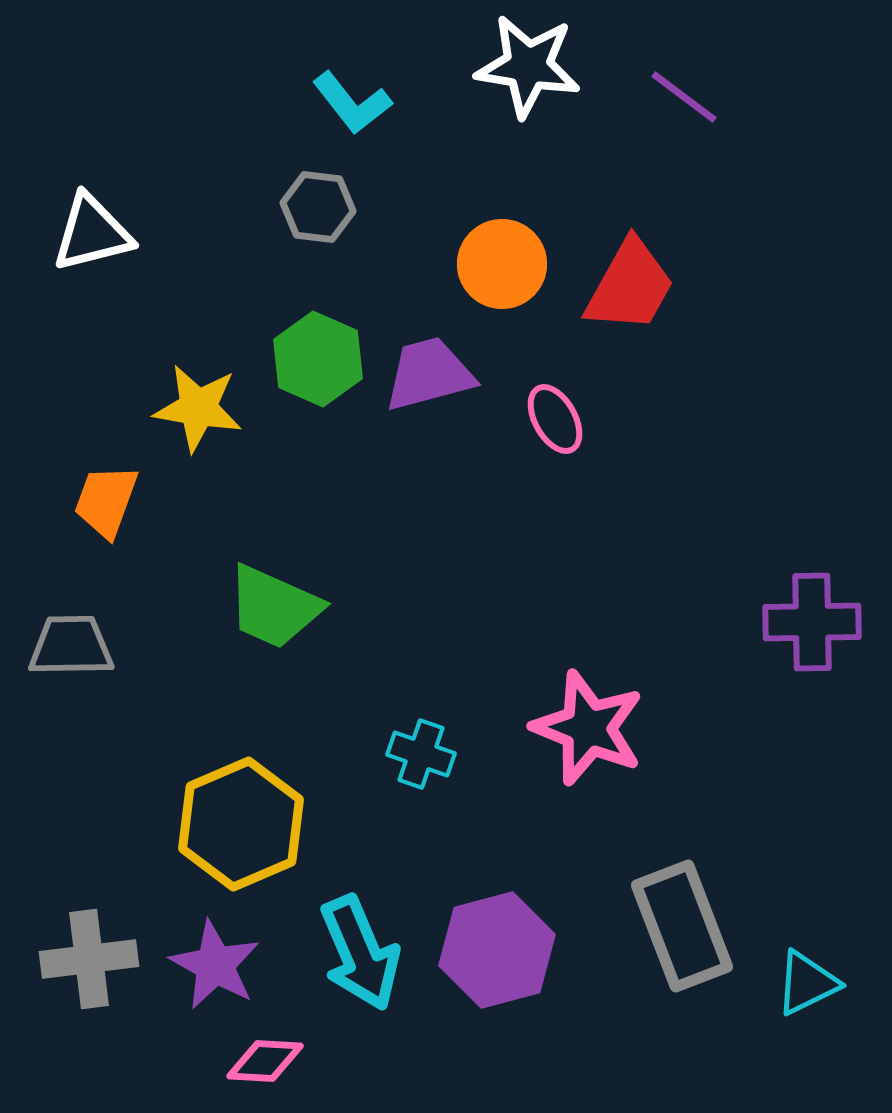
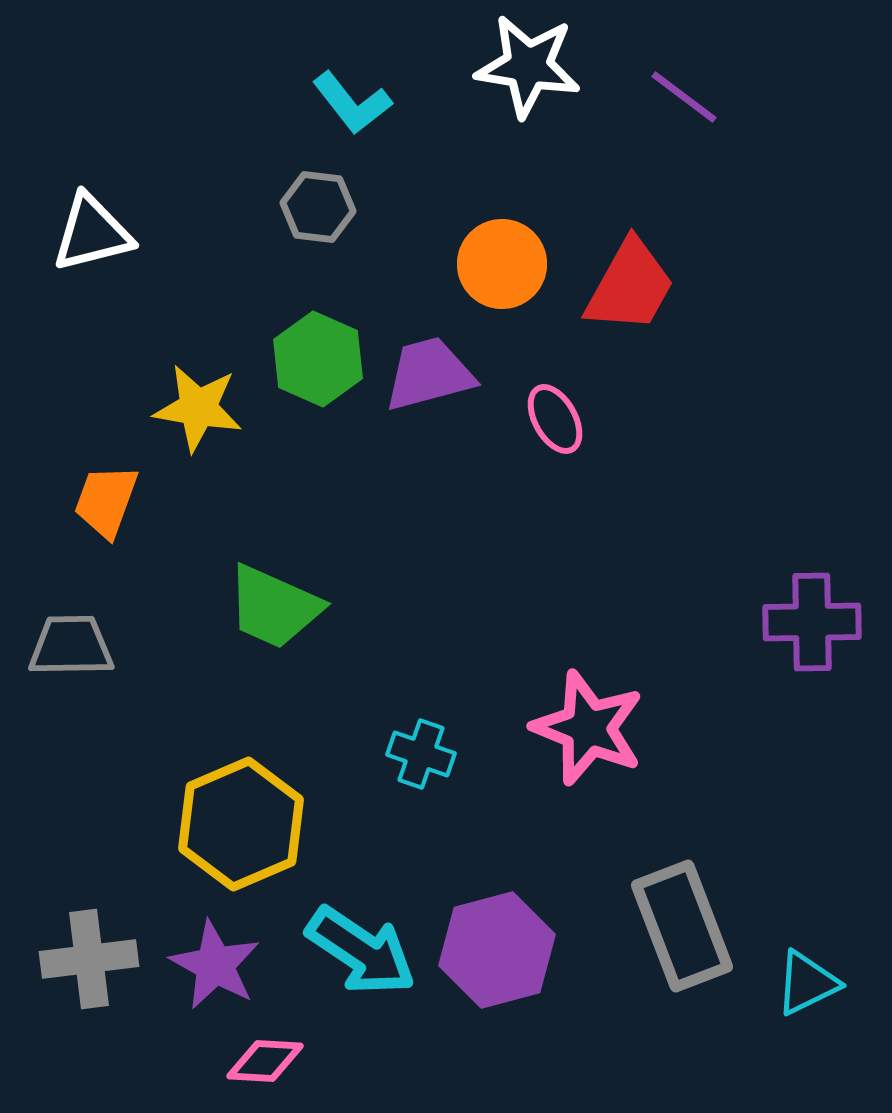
cyan arrow: moved 1 px right, 2 px up; rotated 33 degrees counterclockwise
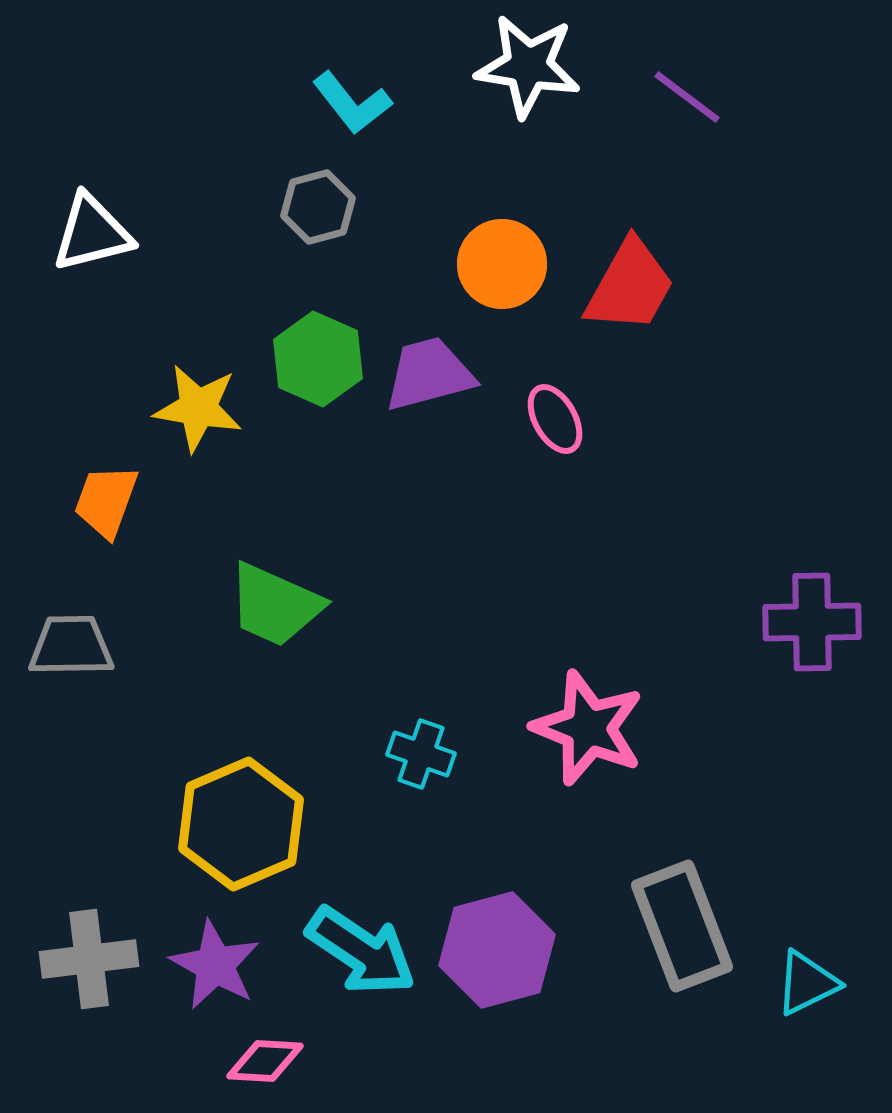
purple line: moved 3 px right
gray hexagon: rotated 22 degrees counterclockwise
green trapezoid: moved 1 px right, 2 px up
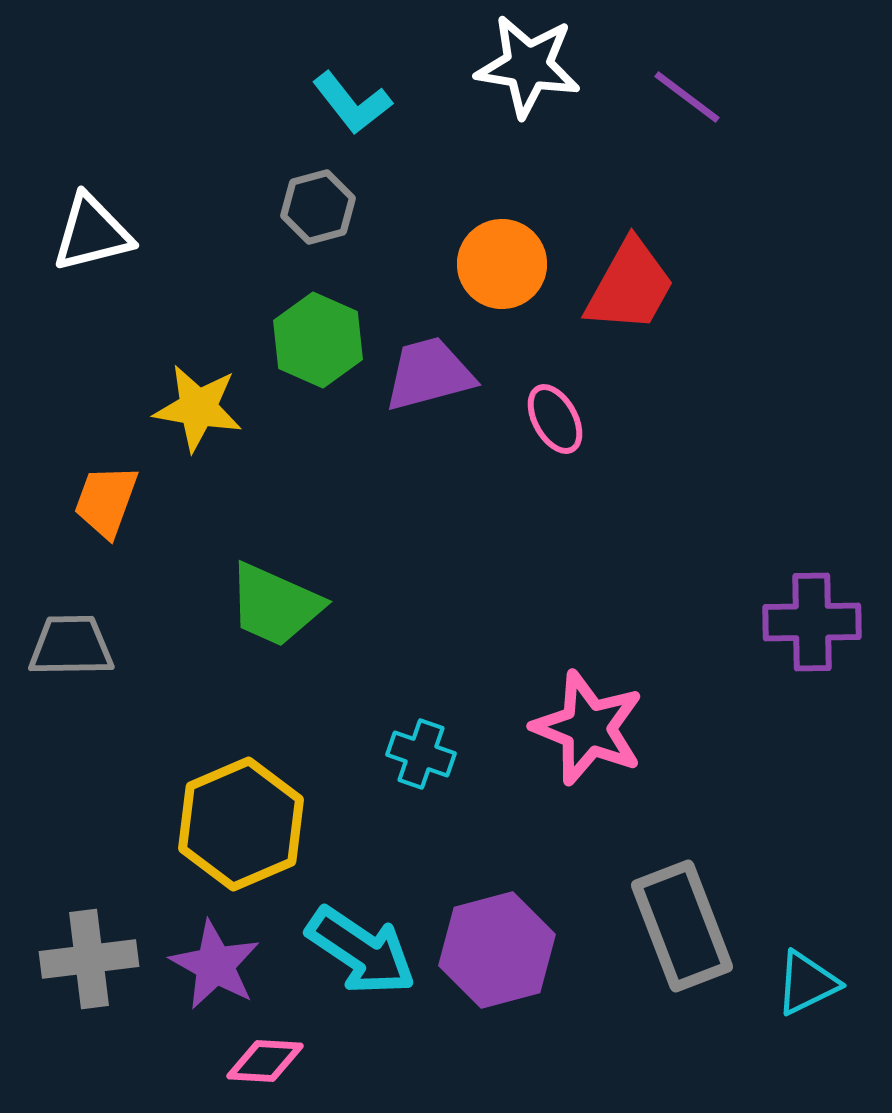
green hexagon: moved 19 px up
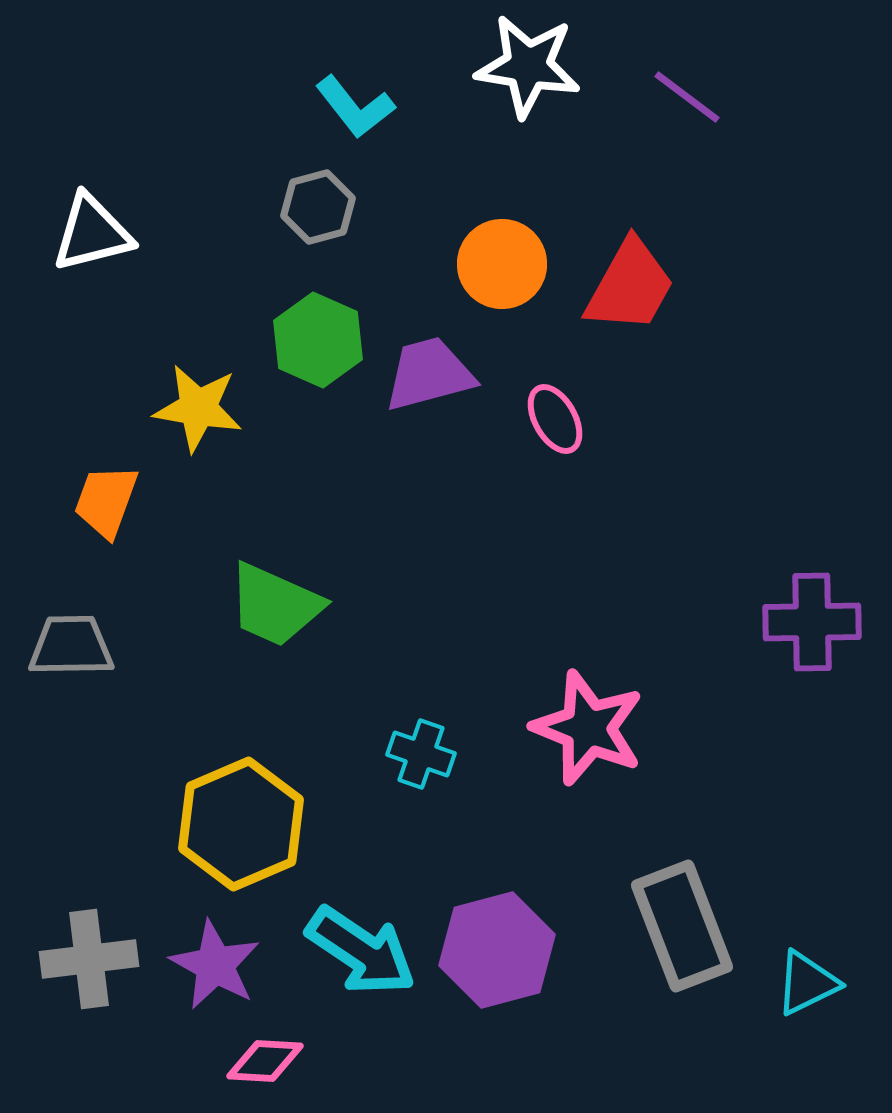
cyan L-shape: moved 3 px right, 4 px down
